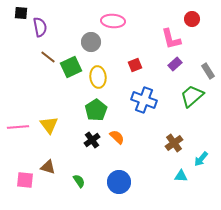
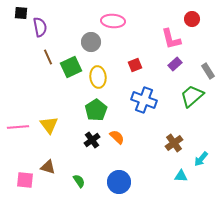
brown line: rotated 28 degrees clockwise
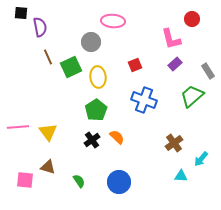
yellow triangle: moved 1 px left, 7 px down
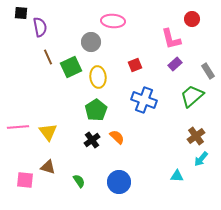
brown cross: moved 22 px right, 7 px up
cyan triangle: moved 4 px left
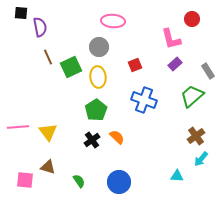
gray circle: moved 8 px right, 5 px down
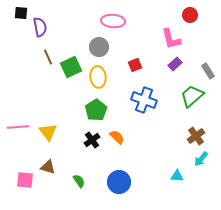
red circle: moved 2 px left, 4 px up
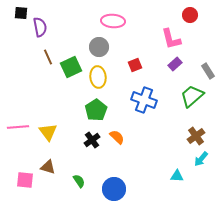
blue circle: moved 5 px left, 7 px down
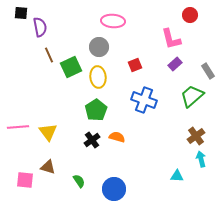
brown line: moved 1 px right, 2 px up
orange semicircle: rotated 28 degrees counterclockwise
cyan arrow: rotated 126 degrees clockwise
